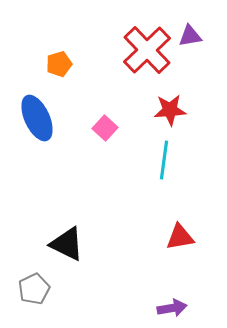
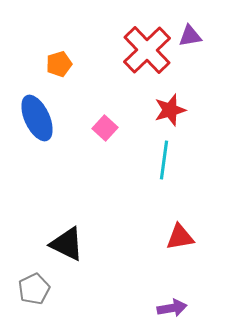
red star: rotated 12 degrees counterclockwise
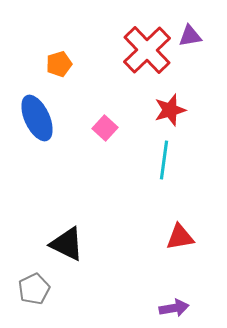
purple arrow: moved 2 px right
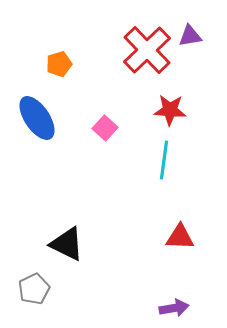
red star: rotated 20 degrees clockwise
blue ellipse: rotated 9 degrees counterclockwise
red triangle: rotated 12 degrees clockwise
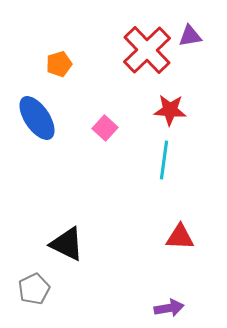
purple arrow: moved 5 px left
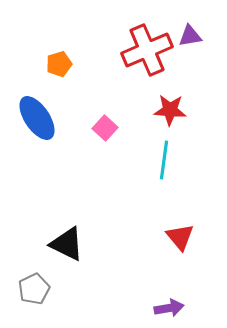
red cross: rotated 21 degrees clockwise
red triangle: rotated 48 degrees clockwise
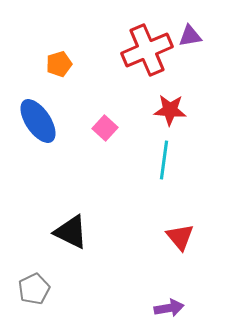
blue ellipse: moved 1 px right, 3 px down
black triangle: moved 4 px right, 12 px up
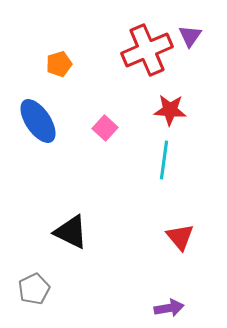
purple triangle: rotated 45 degrees counterclockwise
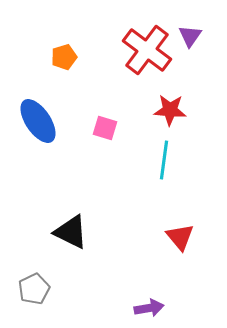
red cross: rotated 30 degrees counterclockwise
orange pentagon: moved 5 px right, 7 px up
pink square: rotated 25 degrees counterclockwise
purple arrow: moved 20 px left
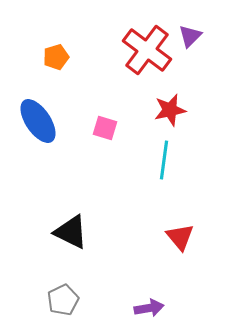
purple triangle: rotated 10 degrees clockwise
orange pentagon: moved 8 px left
red star: rotated 16 degrees counterclockwise
gray pentagon: moved 29 px right, 11 px down
